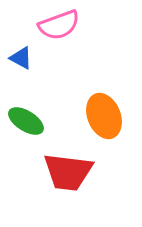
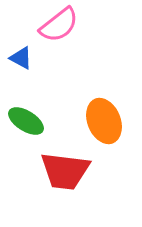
pink semicircle: rotated 18 degrees counterclockwise
orange ellipse: moved 5 px down
red trapezoid: moved 3 px left, 1 px up
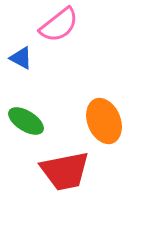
red trapezoid: rotated 18 degrees counterclockwise
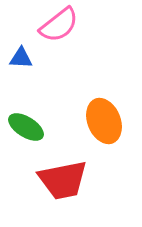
blue triangle: rotated 25 degrees counterclockwise
green ellipse: moved 6 px down
red trapezoid: moved 2 px left, 9 px down
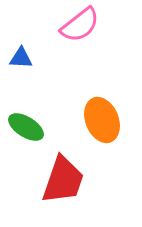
pink semicircle: moved 21 px right
orange ellipse: moved 2 px left, 1 px up
red trapezoid: rotated 60 degrees counterclockwise
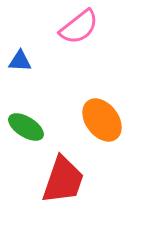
pink semicircle: moved 1 px left, 2 px down
blue triangle: moved 1 px left, 3 px down
orange ellipse: rotated 15 degrees counterclockwise
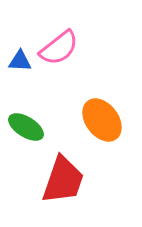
pink semicircle: moved 20 px left, 21 px down
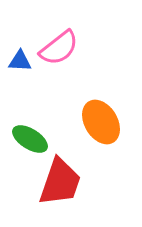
orange ellipse: moved 1 px left, 2 px down; rotated 6 degrees clockwise
green ellipse: moved 4 px right, 12 px down
red trapezoid: moved 3 px left, 2 px down
